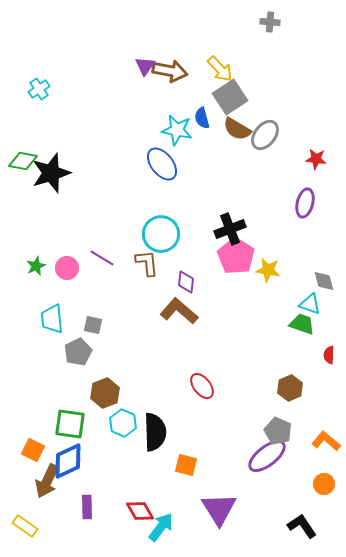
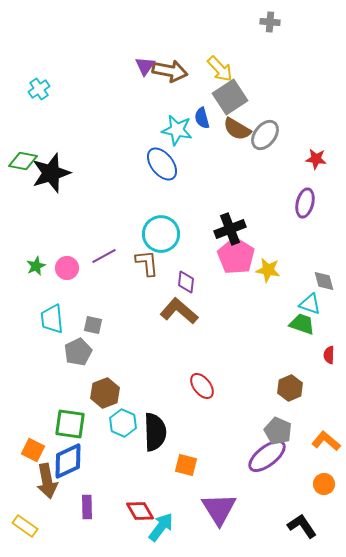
purple line at (102, 258): moved 2 px right, 2 px up; rotated 60 degrees counterclockwise
brown arrow at (47, 481): rotated 36 degrees counterclockwise
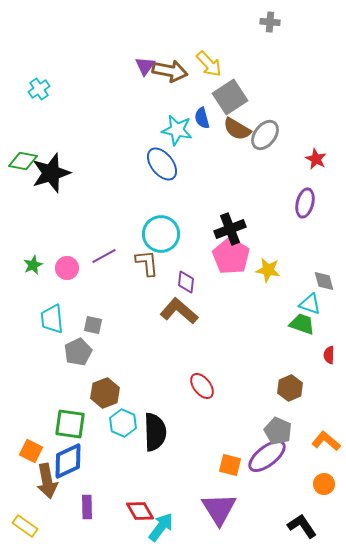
yellow arrow at (220, 69): moved 11 px left, 5 px up
red star at (316, 159): rotated 20 degrees clockwise
pink pentagon at (236, 256): moved 5 px left
green star at (36, 266): moved 3 px left, 1 px up
orange square at (33, 450): moved 2 px left, 1 px down
orange square at (186, 465): moved 44 px right
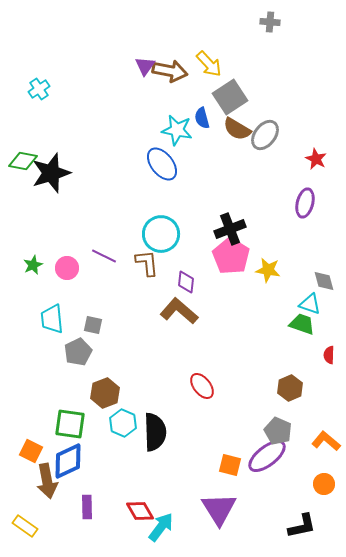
purple line at (104, 256): rotated 55 degrees clockwise
black L-shape at (302, 526): rotated 112 degrees clockwise
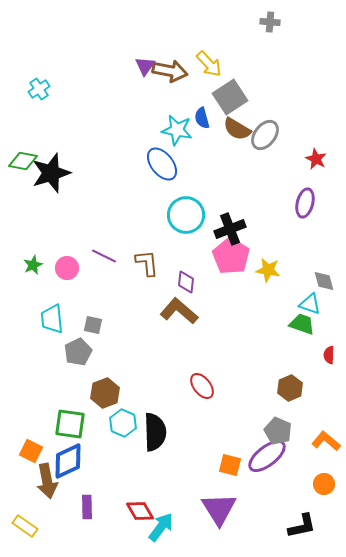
cyan circle at (161, 234): moved 25 px right, 19 px up
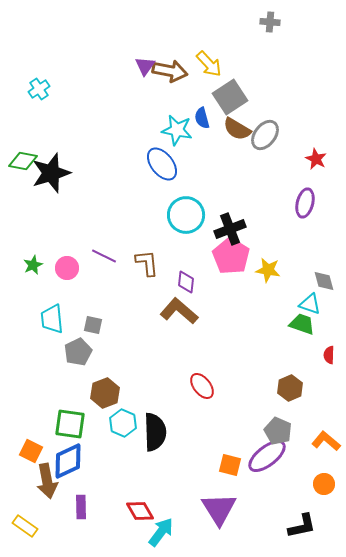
purple rectangle at (87, 507): moved 6 px left
cyan arrow at (161, 527): moved 5 px down
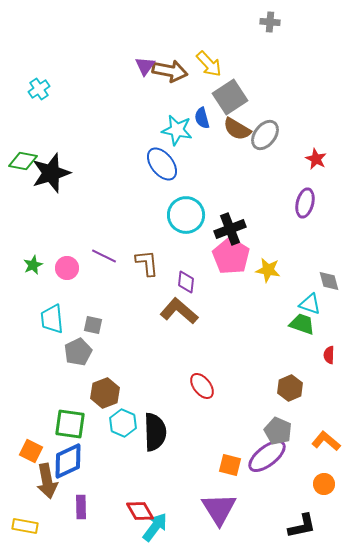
gray diamond at (324, 281): moved 5 px right
yellow rectangle at (25, 526): rotated 25 degrees counterclockwise
cyan arrow at (161, 532): moved 6 px left, 5 px up
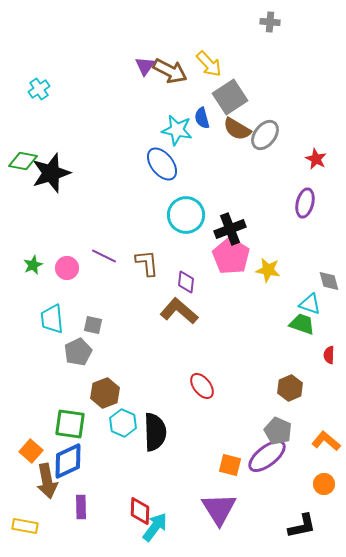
brown arrow at (170, 71): rotated 16 degrees clockwise
orange square at (31, 451): rotated 15 degrees clockwise
red diamond at (140, 511): rotated 32 degrees clockwise
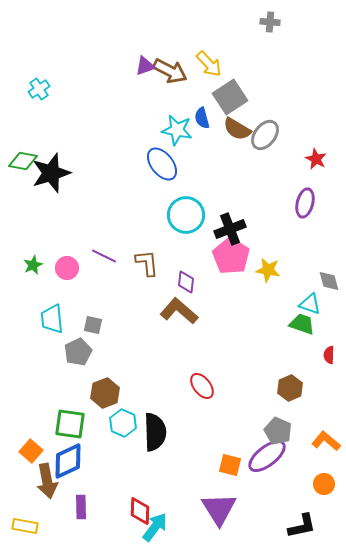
purple triangle at (145, 66): rotated 35 degrees clockwise
